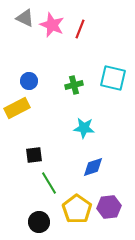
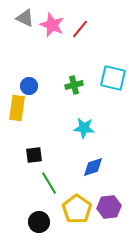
red line: rotated 18 degrees clockwise
blue circle: moved 5 px down
yellow rectangle: rotated 55 degrees counterclockwise
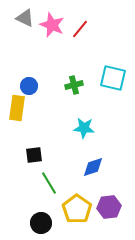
black circle: moved 2 px right, 1 px down
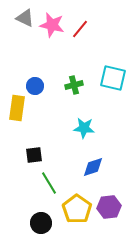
pink star: rotated 10 degrees counterclockwise
blue circle: moved 6 px right
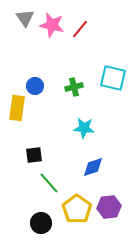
gray triangle: rotated 30 degrees clockwise
green cross: moved 2 px down
green line: rotated 10 degrees counterclockwise
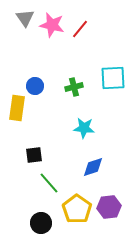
cyan square: rotated 16 degrees counterclockwise
